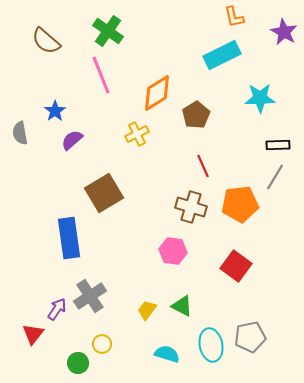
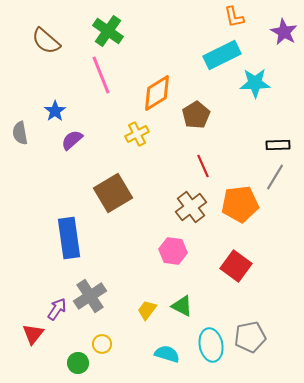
cyan star: moved 5 px left, 15 px up
brown square: moved 9 px right
brown cross: rotated 36 degrees clockwise
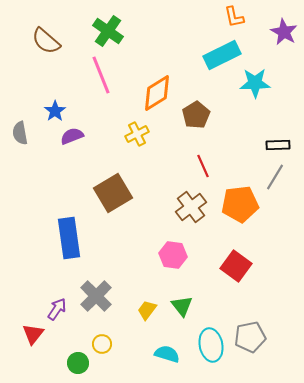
purple semicircle: moved 4 px up; rotated 20 degrees clockwise
pink hexagon: moved 4 px down
gray cross: moved 6 px right; rotated 12 degrees counterclockwise
green triangle: rotated 25 degrees clockwise
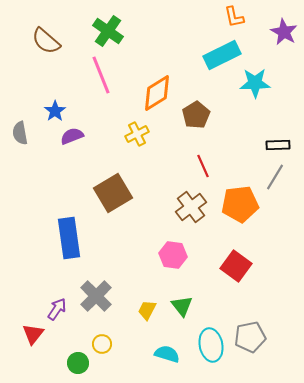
yellow trapezoid: rotated 10 degrees counterclockwise
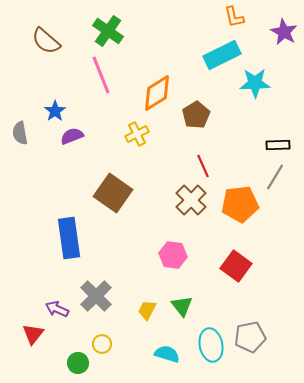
brown square: rotated 24 degrees counterclockwise
brown cross: moved 7 px up; rotated 8 degrees counterclockwise
purple arrow: rotated 100 degrees counterclockwise
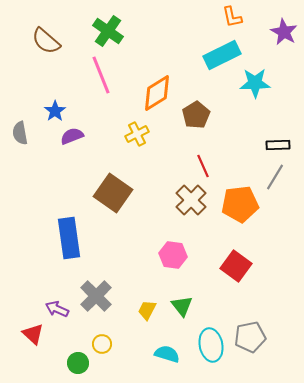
orange L-shape: moved 2 px left
red triangle: rotated 25 degrees counterclockwise
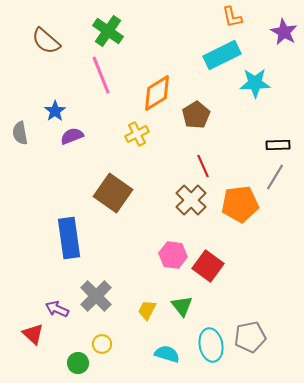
red square: moved 28 px left
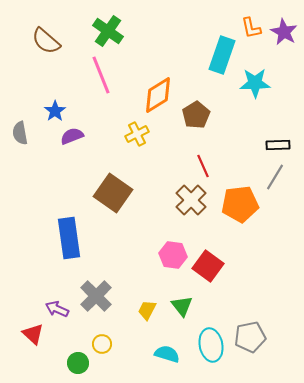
orange L-shape: moved 19 px right, 11 px down
cyan rectangle: rotated 45 degrees counterclockwise
orange diamond: moved 1 px right, 2 px down
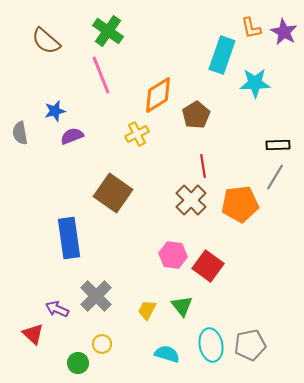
blue star: rotated 20 degrees clockwise
red line: rotated 15 degrees clockwise
gray pentagon: moved 8 px down
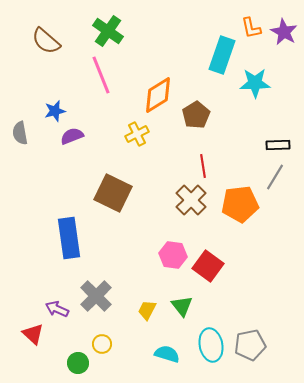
brown square: rotated 9 degrees counterclockwise
